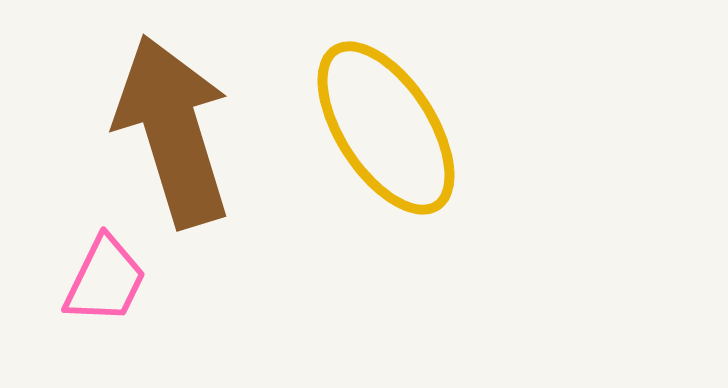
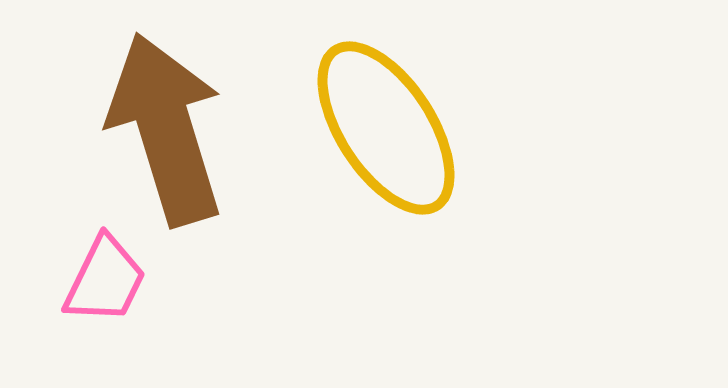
brown arrow: moved 7 px left, 2 px up
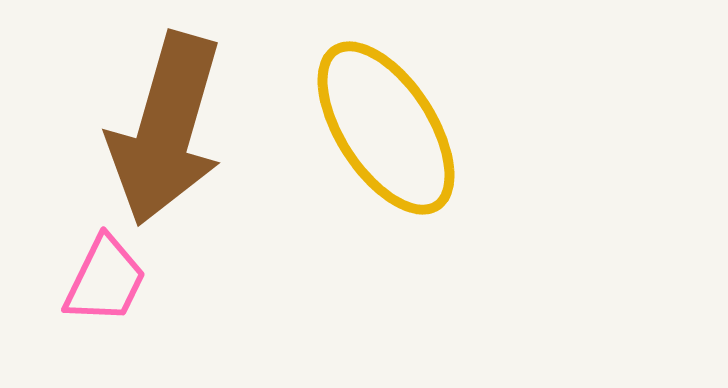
brown arrow: rotated 147 degrees counterclockwise
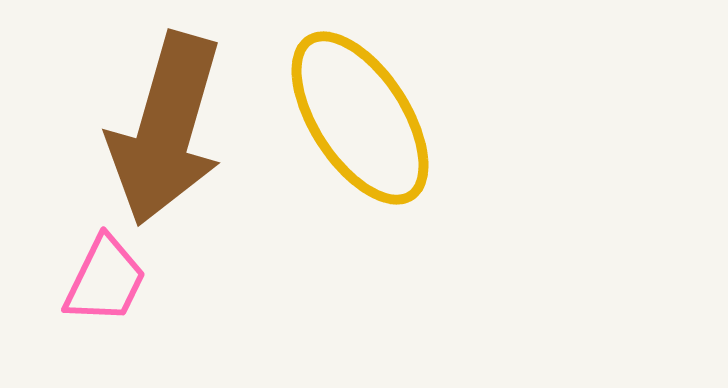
yellow ellipse: moved 26 px left, 10 px up
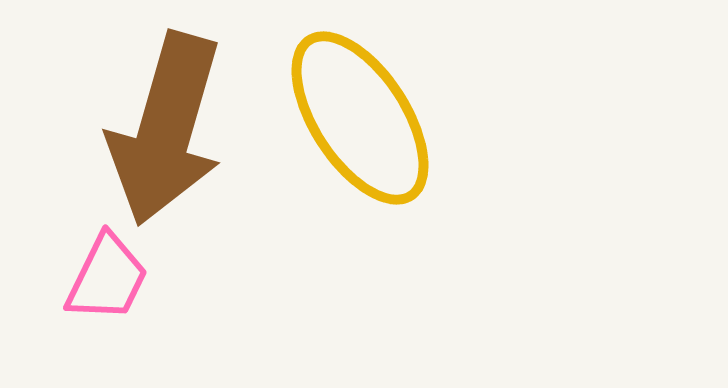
pink trapezoid: moved 2 px right, 2 px up
